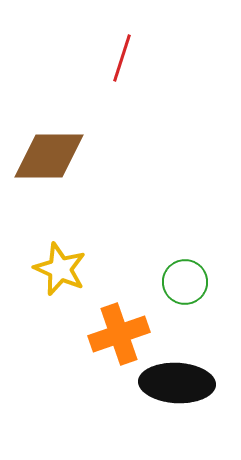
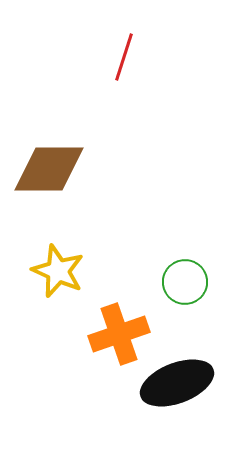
red line: moved 2 px right, 1 px up
brown diamond: moved 13 px down
yellow star: moved 2 px left, 2 px down
black ellipse: rotated 24 degrees counterclockwise
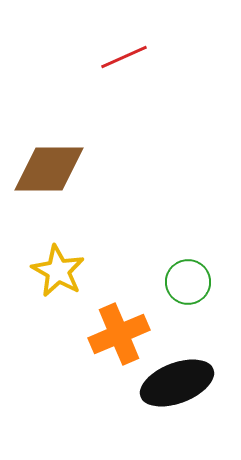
red line: rotated 48 degrees clockwise
yellow star: rotated 6 degrees clockwise
green circle: moved 3 px right
orange cross: rotated 4 degrees counterclockwise
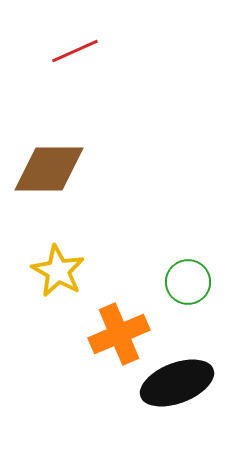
red line: moved 49 px left, 6 px up
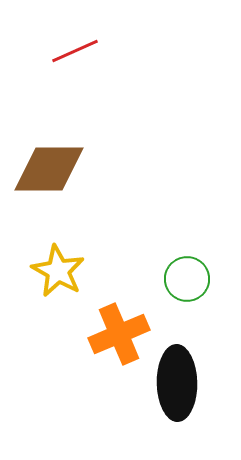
green circle: moved 1 px left, 3 px up
black ellipse: rotated 70 degrees counterclockwise
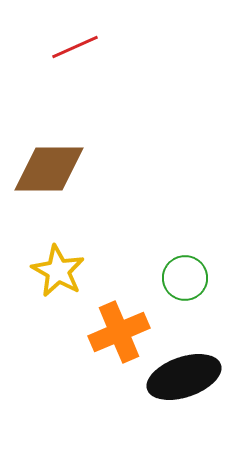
red line: moved 4 px up
green circle: moved 2 px left, 1 px up
orange cross: moved 2 px up
black ellipse: moved 7 px right, 6 px up; rotated 72 degrees clockwise
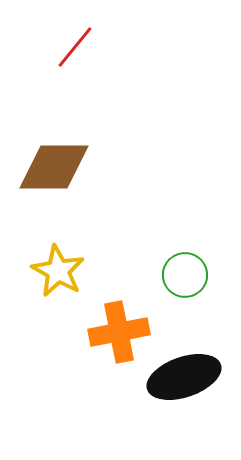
red line: rotated 27 degrees counterclockwise
brown diamond: moved 5 px right, 2 px up
green circle: moved 3 px up
orange cross: rotated 12 degrees clockwise
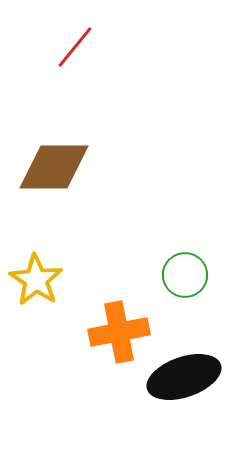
yellow star: moved 22 px left, 9 px down; rotated 4 degrees clockwise
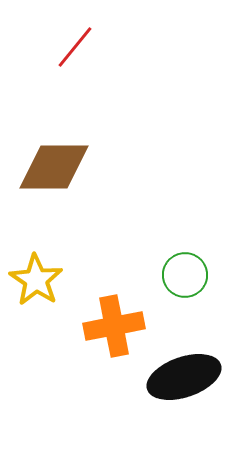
orange cross: moved 5 px left, 6 px up
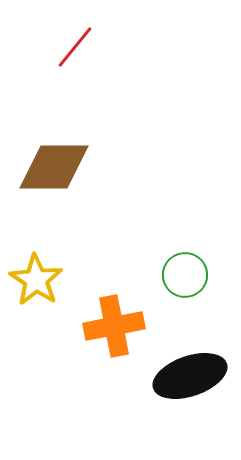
black ellipse: moved 6 px right, 1 px up
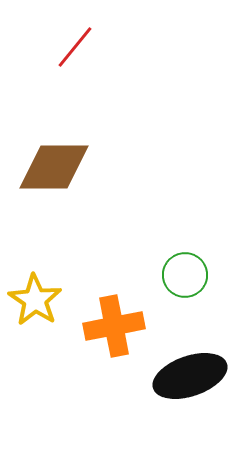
yellow star: moved 1 px left, 20 px down
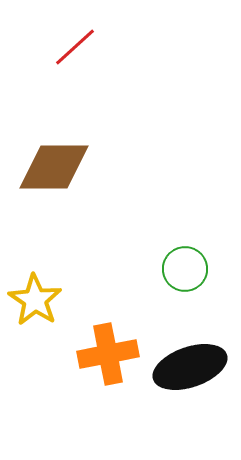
red line: rotated 9 degrees clockwise
green circle: moved 6 px up
orange cross: moved 6 px left, 28 px down
black ellipse: moved 9 px up
